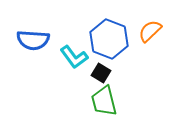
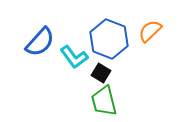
blue semicircle: moved 7 px right, 2 px down; rotated 52 degrees counterclockwise
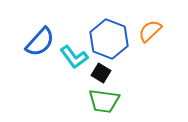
green trapezoid: rotated 68 degrees counterclockwise
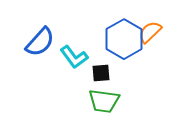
orange semicircle: moved 1 px down
blue hexagon: moved 15 px right; rotated 9 degrees clockwise
black square: rotated 36 degrees counterclockwise
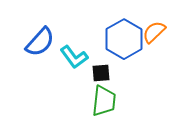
orange semicircle: moved 4 px right
green trapezoid: rotated 92 degrees counterclockwise
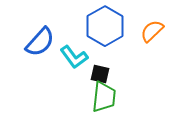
orange semicircle: moved 2 px left, 1 px up
blue hexagon: moved 19 px left, 13 px up
black square: moved 1 px left, 1 px down; rotated 18 degrees clockwise
green trapezoid: moved 4 px up
